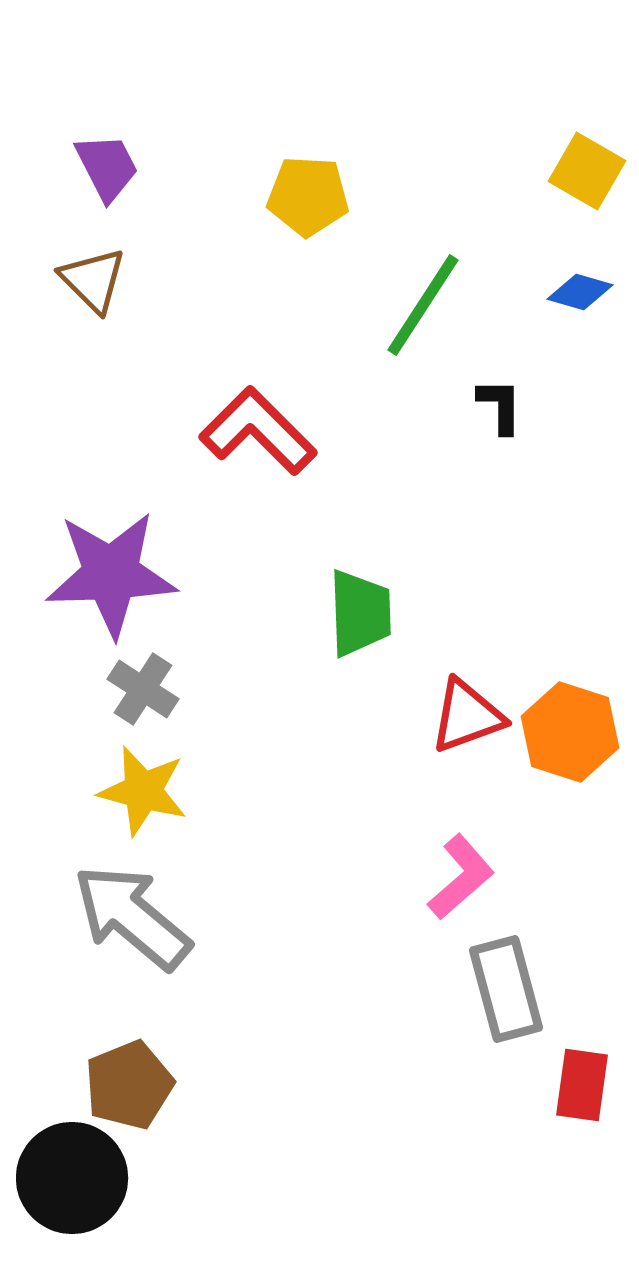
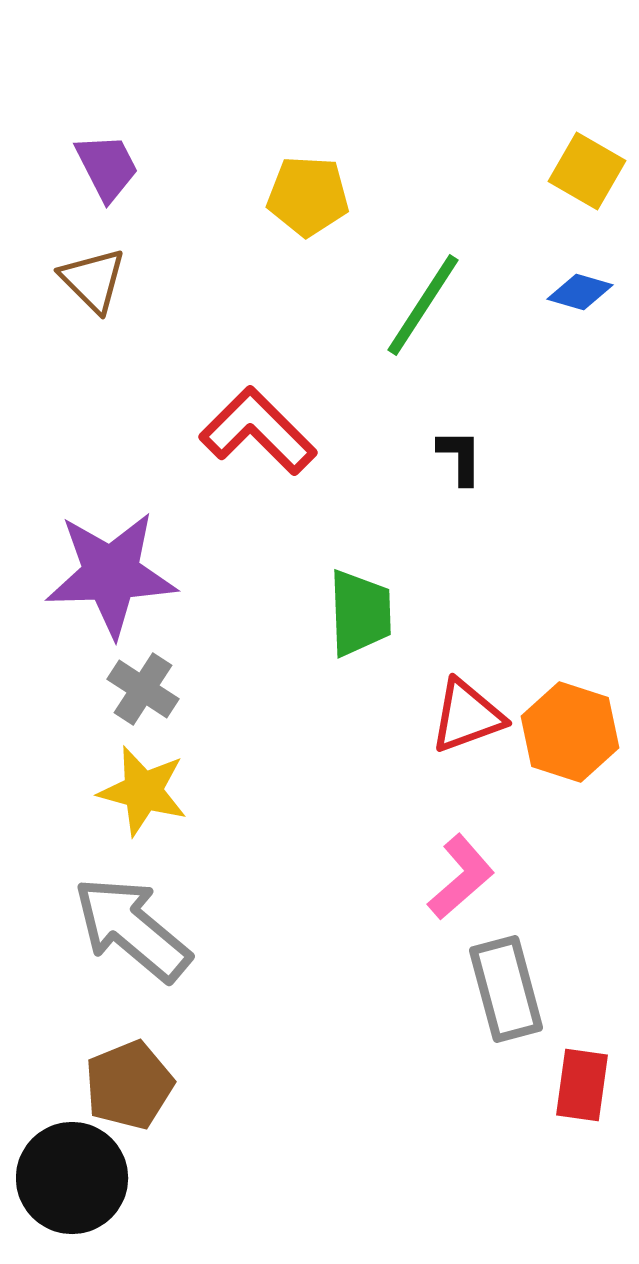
black L-shape: moved 40 px left, 51 px down
gray arrow: moved 12 px down
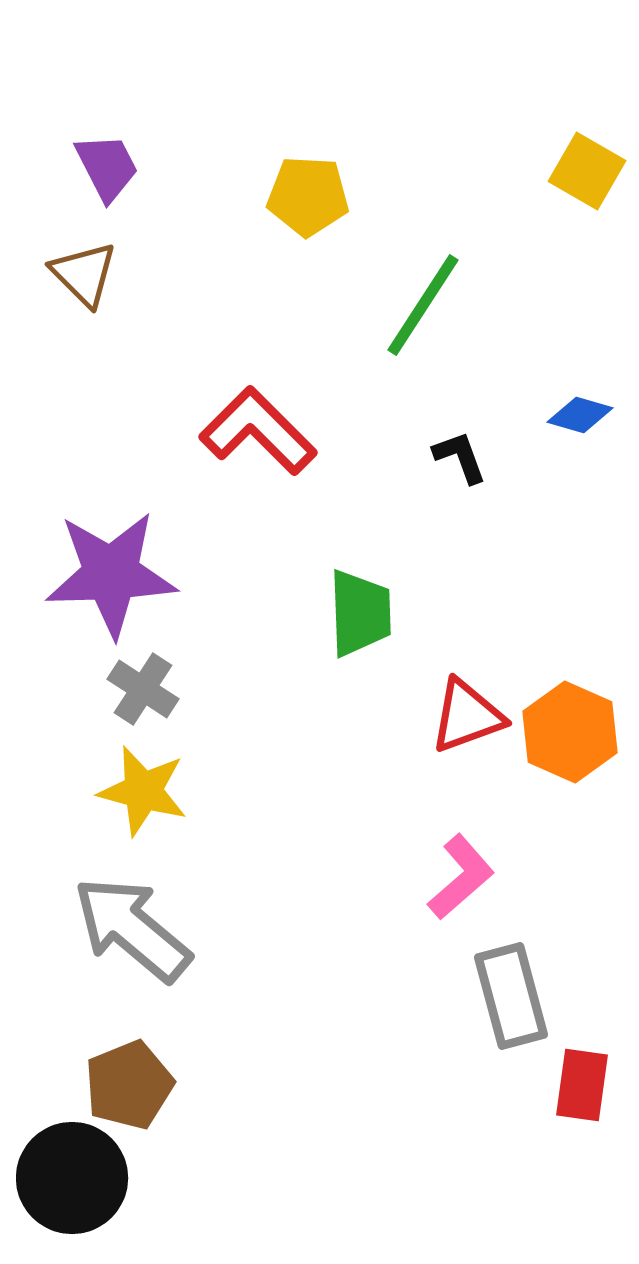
brown triangle: moved 9 px left, 6 px up
blue diamond: moved 123 px down
black L-shape: rotated 20 degrees counterclockwise
orange hexagon: rotated 6 degrees clockwise
gray rectangle: moved 5 px right, 7 px down
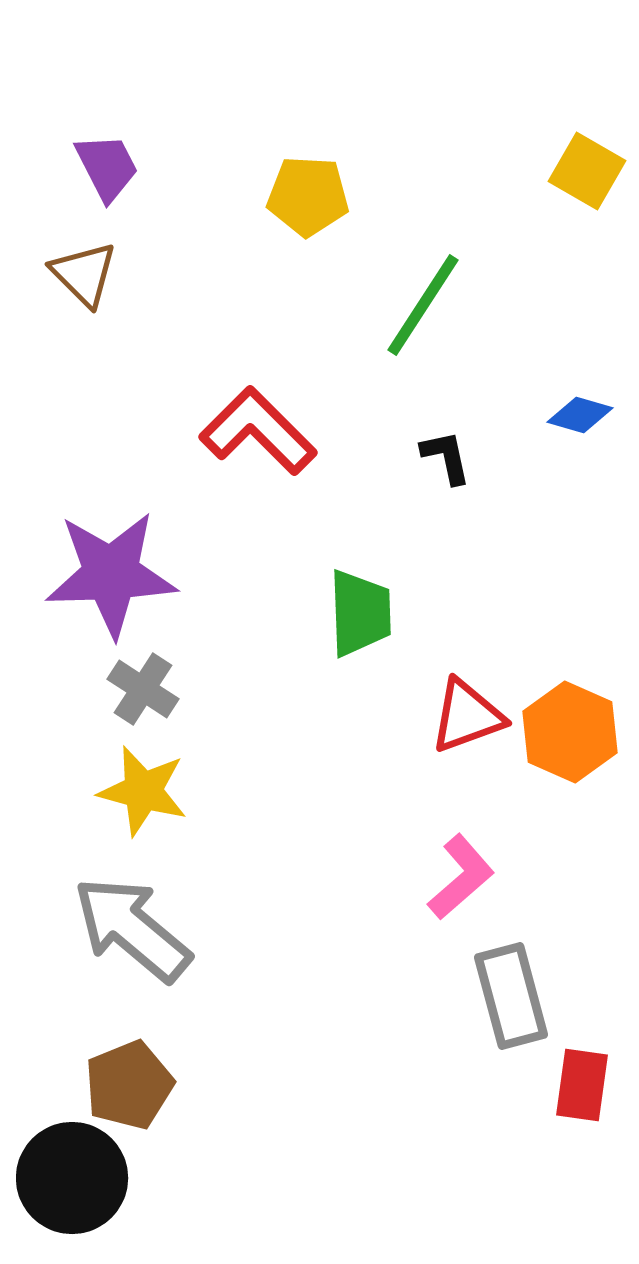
black L-shape: moved 14 px left; rotated 8 degrees clockwise
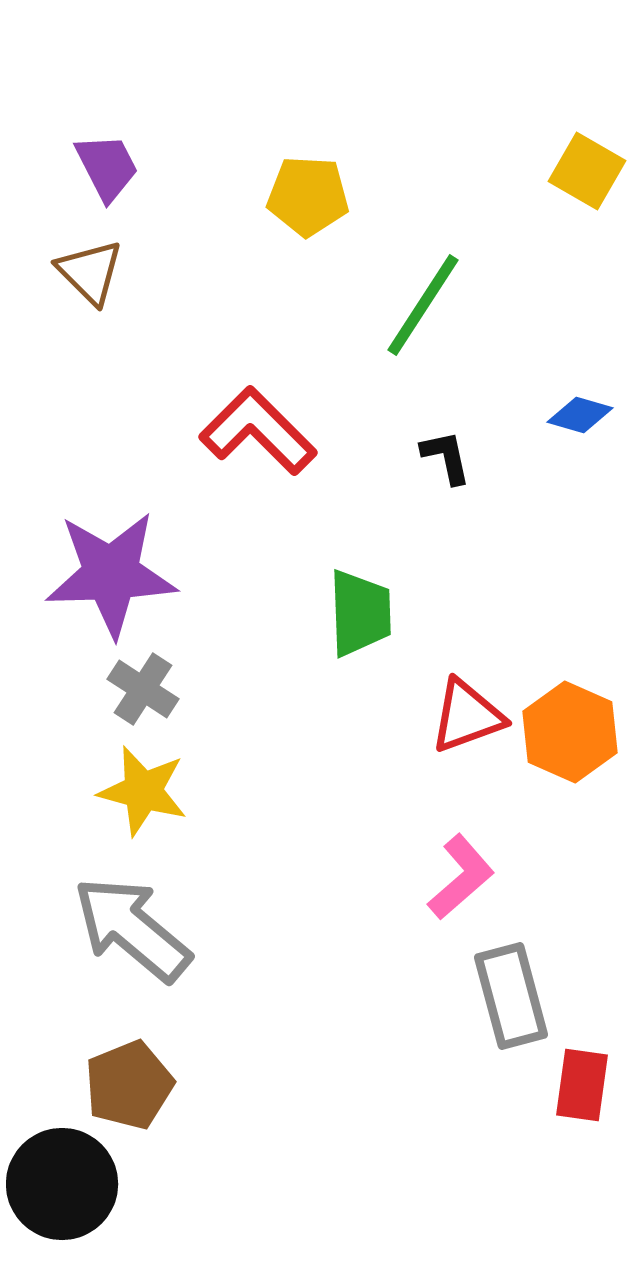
brown triangle: moved 6 px right, 2 px up
black circle: moved 10 px left, 6 px down
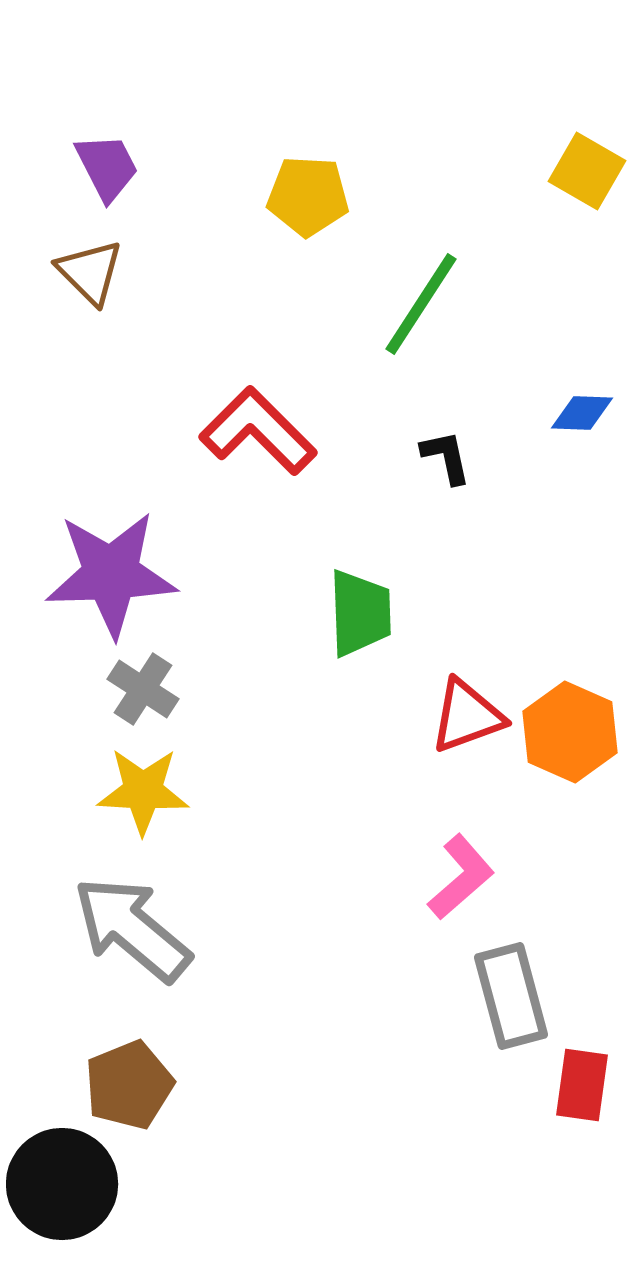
green line: moved 2 px left, 1 px up
blue diamond: moved 2 px right, 2 px up; rotated 14 degrees counterclockwise
yellow star: rotated 12 degrees counterclockwise
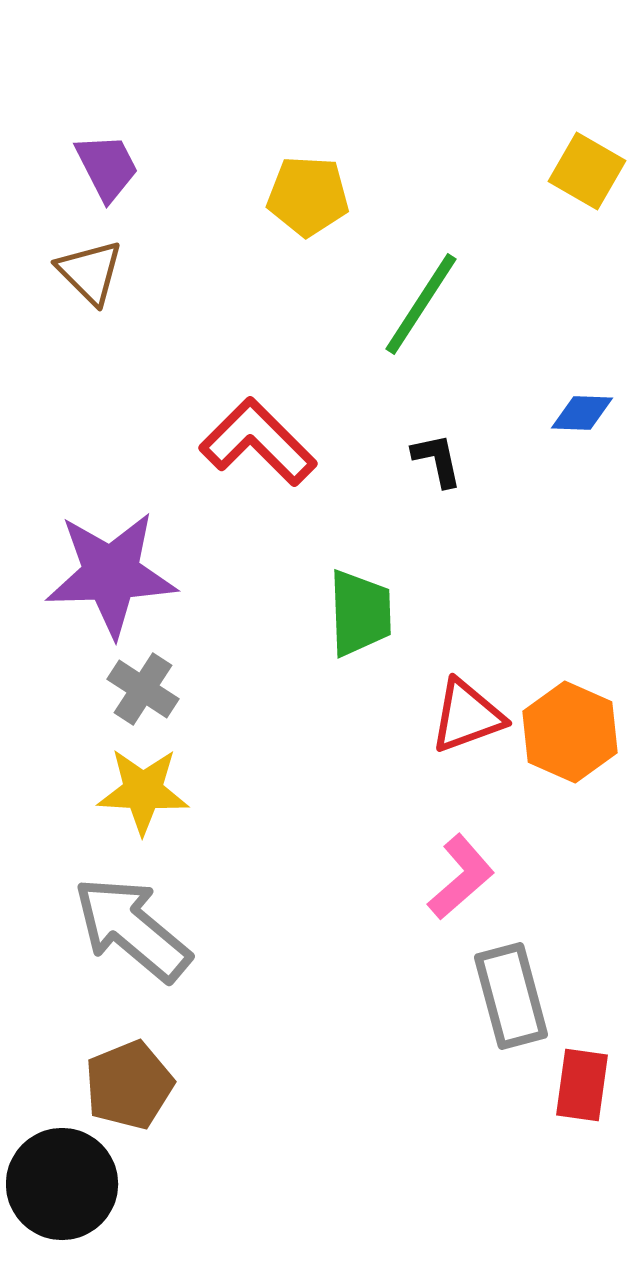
red L-shape: moved 11 px down
black L-shape: moved 9 px left, 3 px down
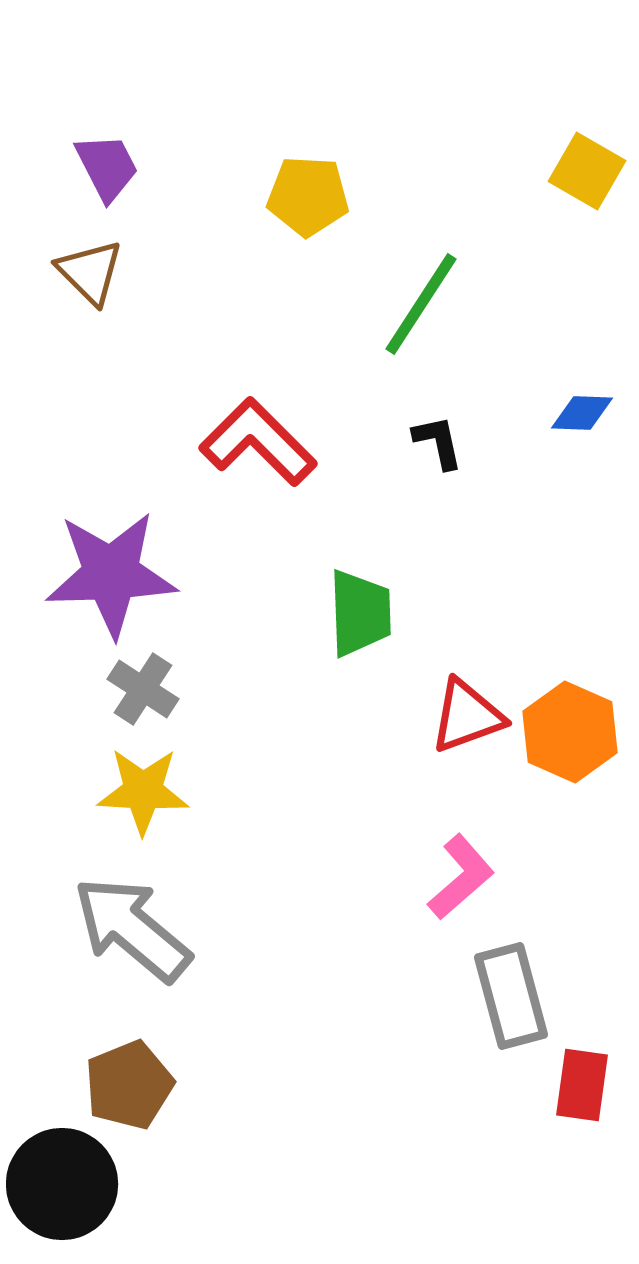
black L-shape: moved 1 px right, 18 px up
